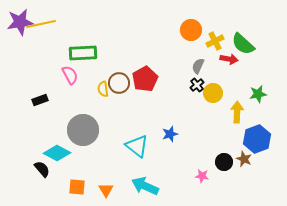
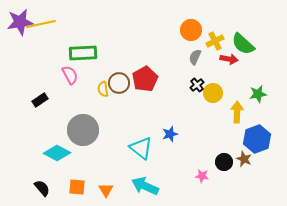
gray semicircle: moved 3 px left, 9 px up
black rectangle: rotated 14 degrees counterclockwise
cyan triangle: moved 4 px right, 2 px down
black semicircle: moved 19 px down
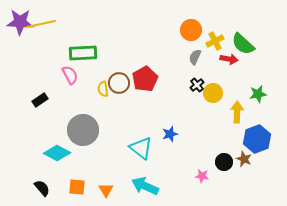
purple star: rotated 12 degrees clockwise
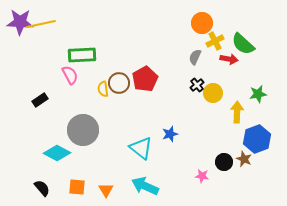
orange circle: moved 11 px right, 7 px up
green rectangle: moved 1 px left, 2 px down
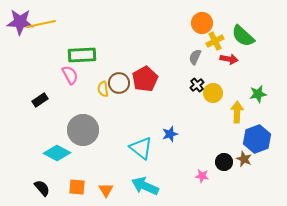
green semicircle: moved 8 px up
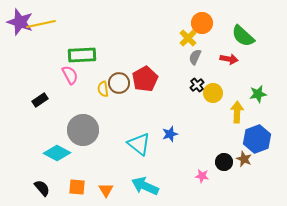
purple star: rotated 16 degrees clockwise
yellow cross: moved 27 px left, 3 px up; rotated 18 degrees counterclockwise
cyan triangle: moved 2 px left, 4 px up
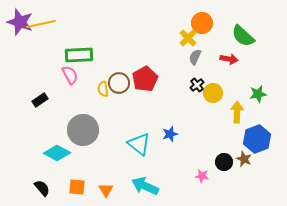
green rectangle: moved 3 px left
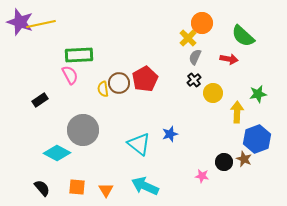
black cross: moved 3 px left, 5 px up
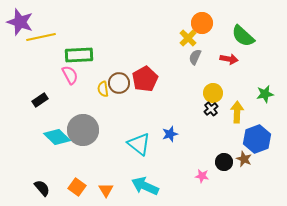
yellow line: moved 13 px down
black cross: moved 17 px right, 29 px down
green star: moved 7 px right
cyan diamond: moved 16 px up; rotated 16 degrees clockwise
orange square: rotated 30 degrees clockwise
